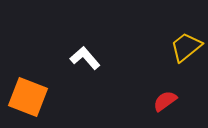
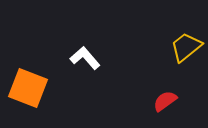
orange square: moved 9 px up
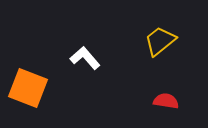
yellow trapezoid: moved 26 px left, 6 px up
red semicircle: moved 1 px right; rotated 45 degrees clockwise
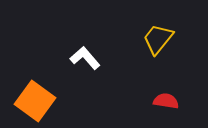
yellow trapezoid: moved 2 px left, 2 px up; rotated 12 degrees counterclockwise
orange square: moved 7 px right, 13 px down; rotated 15 degrees clockwise
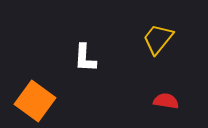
white L-shape: rotated 136 degrees counterclockwise
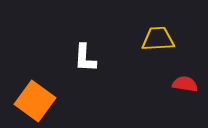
yellow trapezoid: rotated 48 degrees clockwise
red semicircle: moved 19 px right, 17 px up
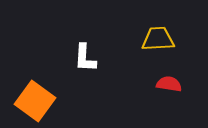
red semicircle: moved 16 px left
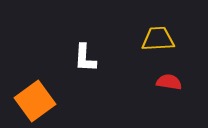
red semicircle: moved 2 px up
orange square: rotated 18 degrees clockwise
